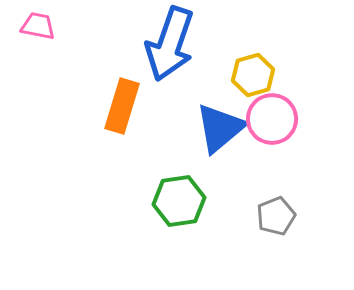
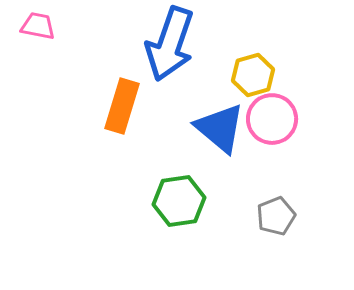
blue triangle: rotated 40 degrees counterclockwise
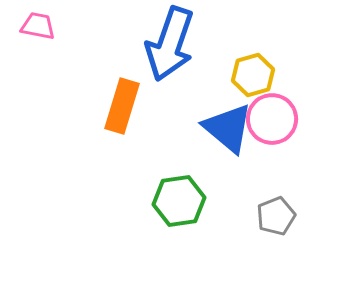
blue triangle: moved 8 px right
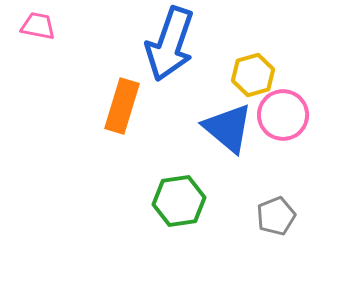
pink circle: moved 11 px right, 4 px up
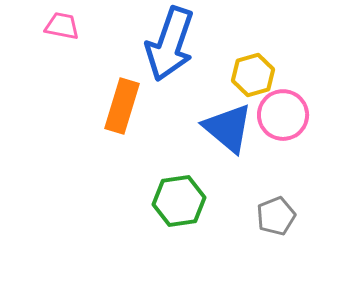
pink trapezoid: moved 24 px right
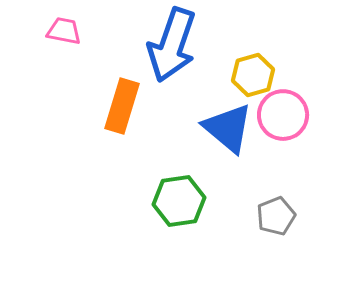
pink trapezoid: moved 2 px right, 5 px down
blue arrow: moved 2 px right, 1 px down
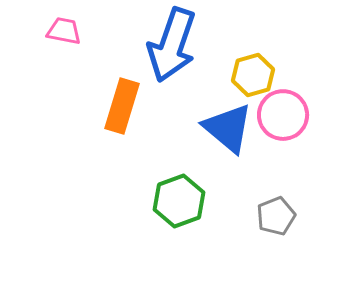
green hexagon: rotated 12 degrees counterclockwise
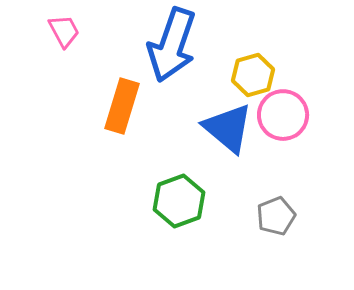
pink trapezoid: rotated 51 degrees clockwise
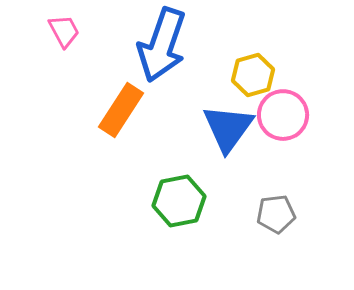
blue arrow: moved 10 px left
orange rectangle: moved 1 px left, 4 px down; rotated 16 degrees clockwise
blue triangle: rotated 26 degrees clockwise
green hexagon: rotated 9 degrees clockwise
gray pentagon: moved 2 px up; rotated 15 degrees clockwise
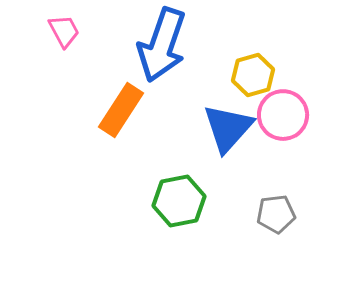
blue triangle: rotated 6 degrees clockwise
